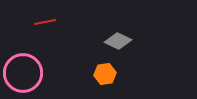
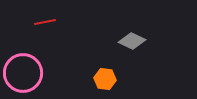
gray diamond: moved 14 px right
orange hexagon: moved 5 px down; rotated 15 degrees clockwise
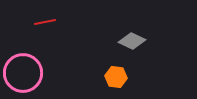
orange hexagon: moved 11 px right, 2 px up
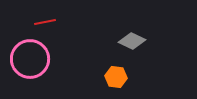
pink circle: moved 7 px right, 14 px up
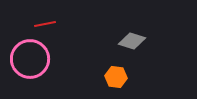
red line: moved 2 px down
gray diamond: rotated 8 degrees counterclockwise
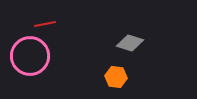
gray diamond: moved 2 px left, 2 px down
pink circle: moved 3 px up
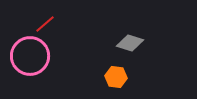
red line: rotated 30 degrees counterclockwise
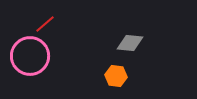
gray diamond: rotated 12 degrees counterclockwise
orange hexagon: moved 1 px up
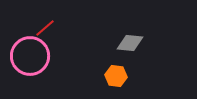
red line: moved 4 px down
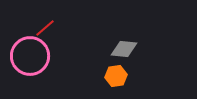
gray diamond: moved 6 px left, 6 px down
orange hexagon: rotated 15 degrees counterclockwise
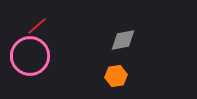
red line: moved 8 px left, 2 px up
gray diamond: moved 1 px left, 9 px up; rotated 16 degrees counterclockwise
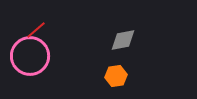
red line: moved 1 px left, 4 px down
